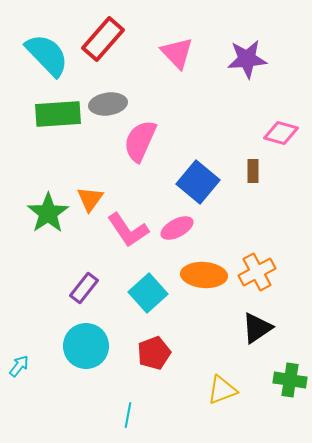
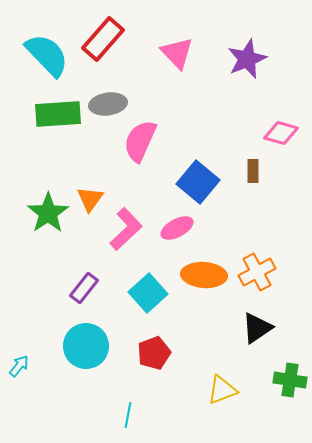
purple star: rotated 18 degrees counterclockwise
pink L-shape: moved 2 px left, 1 px up; rotated 99 degrees counterclockwise
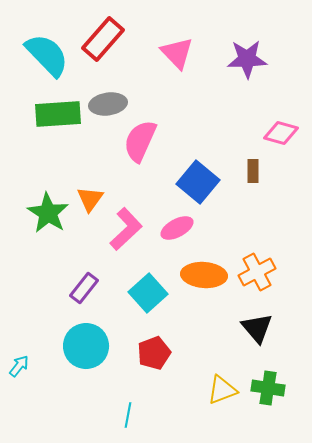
purple star: rotated 21 degrees clockwise
green star: rotated 6 degrees counterclockwise
black triangle: rotated 36 degrees counterclockwise
green cross: moved 22 px left, 8 px down
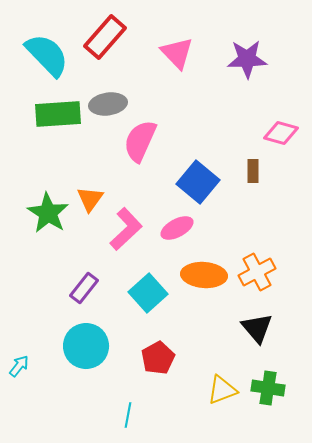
red rectangle: moved 2 px right, 2 px up
red pentagon: moved 4 px right, 5 px down; rotated 8 degrees counterclockwise
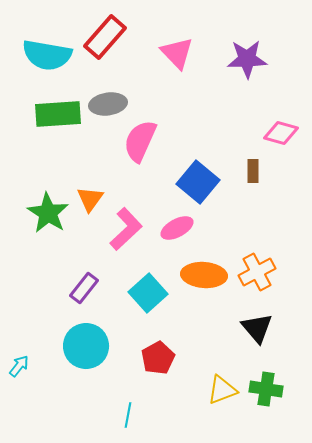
cyan semicircle: rotated 144 degrees clockwise
green cross: moved 2 px left, 1 px down
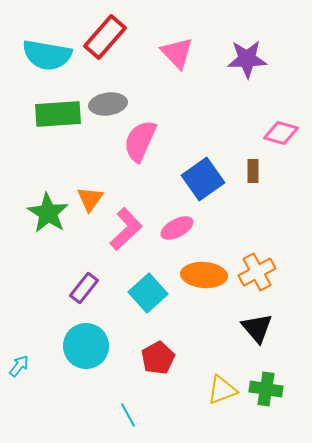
blue square: moved 5 px right, 3 px up; rotated 15 degrees clockwise
cyan line: rotated 40 degrees counterclockwise
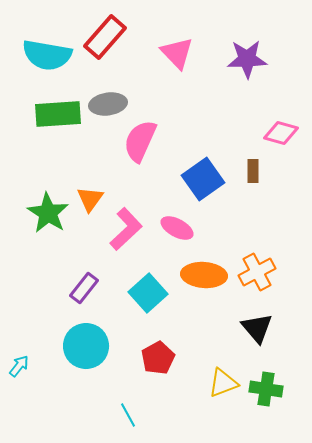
pink ellipse: rotated 56 degrees clockwise
yellow triangle: moved 1 px right, 7 px up
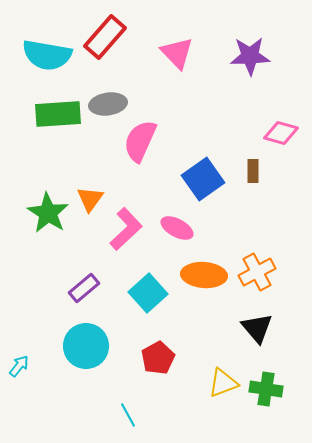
purple star: moved 3 px right, 3 px up
purple rectangle: rotated 12 degrees clockwise
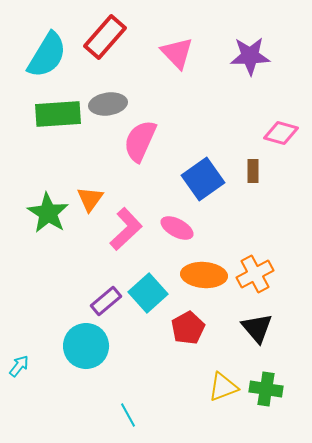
cyan semicircle: rotated 69 degrees counterclockwise
orange cross: moved 2 px left, 2 px down
purple rectangle: moved 22 px right, 13 px down
red pentagon: moved 30 px right, 30 px up
yellow triangle: moved 4 px down
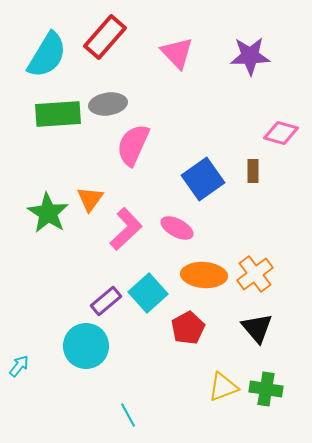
pink semicircle: moved 7 px left, 4 px down
orange cross: rotated 9 degrees counterclockwise
